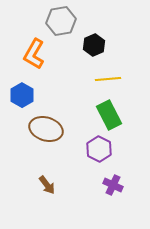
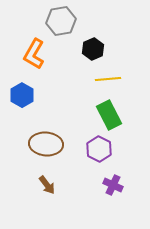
black hexagon: moved 1 px left, 4 px down
brown ellipse: moved 15 px down; rotated 12 degrees counterclockwise
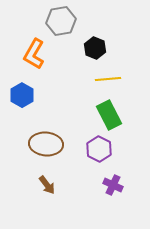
black hexagon: moved 2 px right, 1 px up; rotated 15 degrees counterclockwise
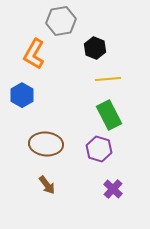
purple hexagon: rotated 10 degrees counterclockwise
purple cross: moved 4 px down; rotated 18 degrees clockwise
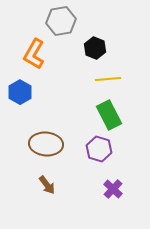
blue hexagon: moved 2 px left, 3 px up
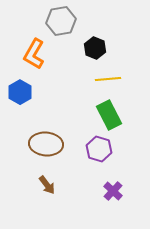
purple cross: moved 2 px down
